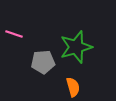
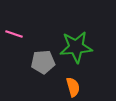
green star: rotated 12 degrees clockwise
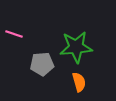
gray pentagon: moved 1 px left, 2 px down
orange semicircle: moved 6 px right, 5 px up
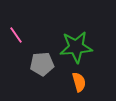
pink line: moved 2 px right, 1 px down; rotated 36 degrees clockwise
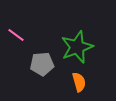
pink line: rotated 18 degrees counterclockwise
green star: moved 1 px right; rotated 16 degrees counterclockwise
